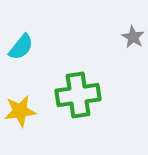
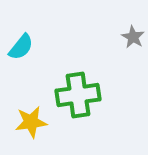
yellow star: moved 11 px right, 11 px down
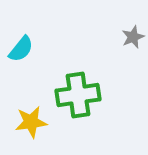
gray star: rotated 20 degrees clockwise
cyan semicircle: moved 2 px down
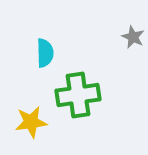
gray star: rotated 25 degrees counterclockwise
cyan semicircle: moved 24 px right, 4 px down; rotated 40 degrees counterclockwise
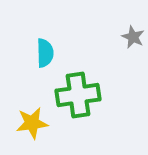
yellow star: moved 1 px right, 1 px down
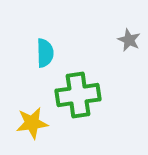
gray star: moved 4 px left, 3 px down
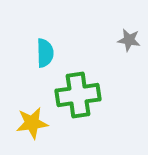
gray star: rotated 15 degrees counterclockwise
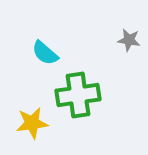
cyan semicircle: rotated 132 degrees clockwise
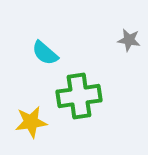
green cross: moved 1 px right, 1 px down
yellow star: moved 1 px left, 1 px up
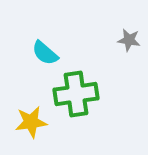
green cross: moved 3 px left, 2 px up
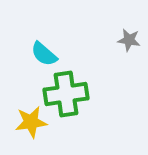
cyan semicircle: moved 1 px left, 1 px down
green cross: moved 10 px left
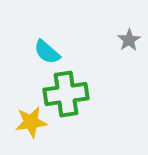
gray star: rotated 30 degrees clockwise
cyan semicircle: moved 3 px right, 2 px up
